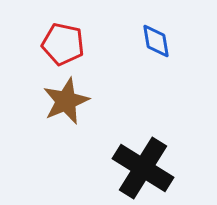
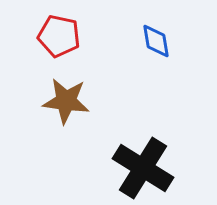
red pentagon: moved 4 px left, 8 px up
brown star: rotated 30 degrees clockwise
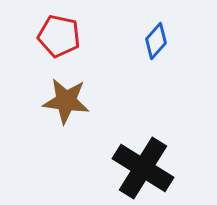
blue diamond: rotated 51 degrees clockwise
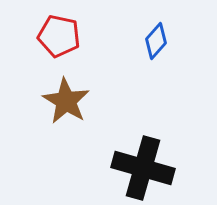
brown star: rotated 24 degrees clockwise
black cross: rotated 16 degrees counterclockwise
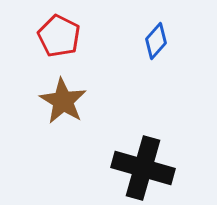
red pentagon: rotated 15 degrees clockwise
brown star: moved 3 px left
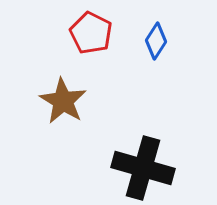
red pentagon: moved 32 px right, 3 px up
blue diamond: rotated 9 degrees counterclockwise
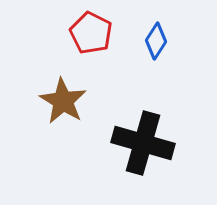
black cross: moved 25 px up
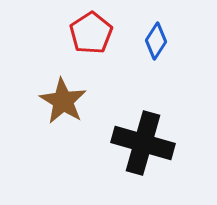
red pentagon: rotated 12 degrees clockwise
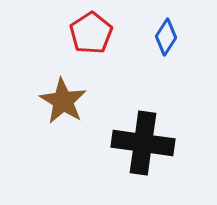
blue diamond: moved 10 px right, 4 px up
black cross: rotated 8 degrees counterclockwise
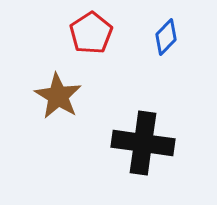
blue diamond: rotated 12 degrees clockwise
brown star: moved 5 px left, 5 px up
